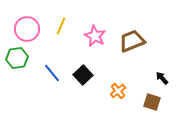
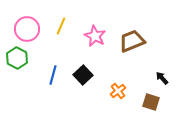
green hexagon: rotated 25 degrees counterclockwise
blue line: moved 1 px right, 2 px down; rotated 54 degrees clockwise
brown square: moved 1 px left
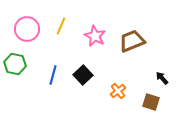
green hexagon: moved 2 px left, 6 px down; rotated 15 degrees counterclockwise
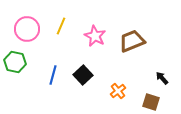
green hexagon: moved 2 px up
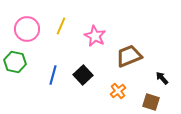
brown trapezoid: moved 3 px left, 15 px down
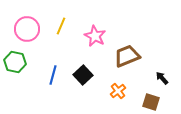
brown trapezoid: moved 2 px left
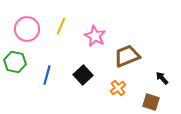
blue line: moved 6 px left
orange cross: moved 3 px up
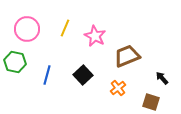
yellow line: moved 4 px right, 2 px down
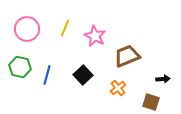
green hexagon: moved 5 px right, 5 px down
black arrow: moved 1 px right, 1 px down; rotated 128 degrees clockwise
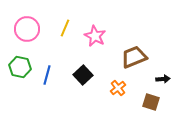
brown trapezoid: moved 7 px right, 1 px down
